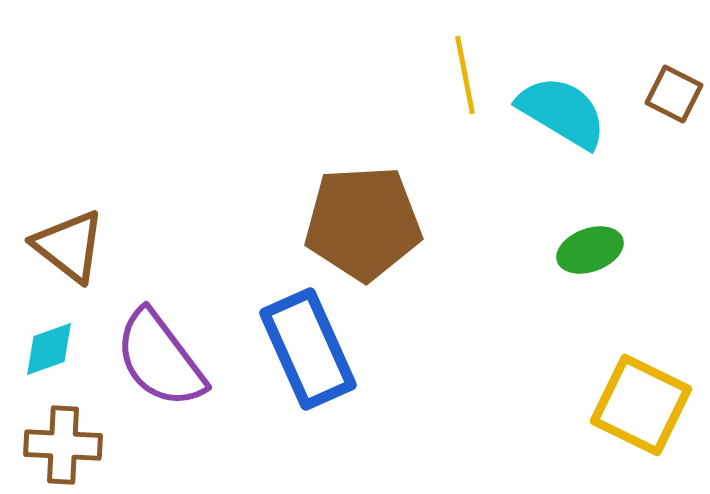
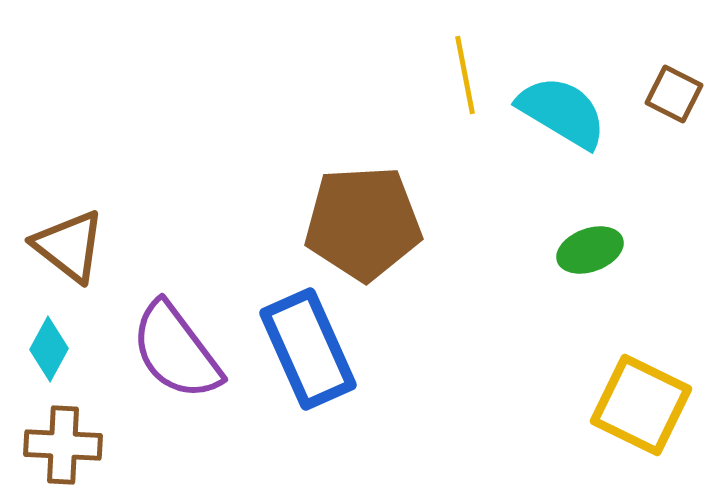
cyan diamond: rotated 42 degrees counterclockwise
purple semicircle: moved 16 px right, 8 px up
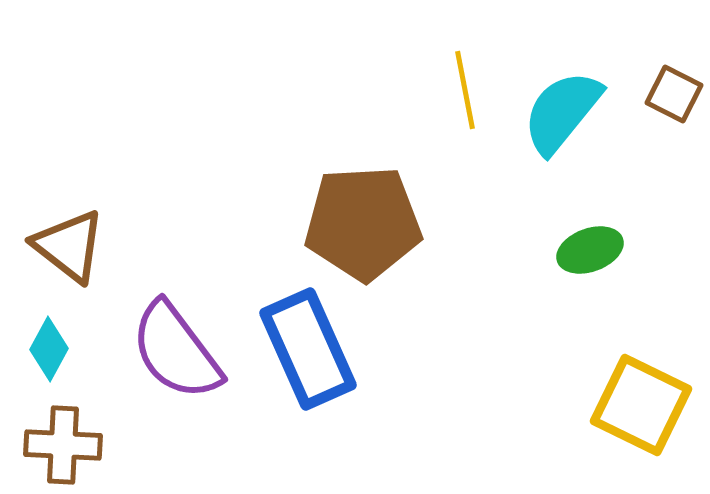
yellow line: moved 15 px down
cyan semicircle: rotated 82 degrees counterclockwise
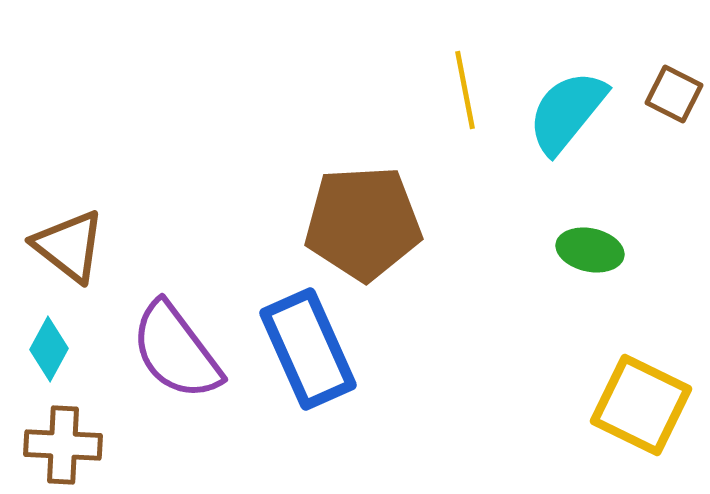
cyan semicircle: moved 5 px right
green ellipse: rotated 32 degrees clockwise
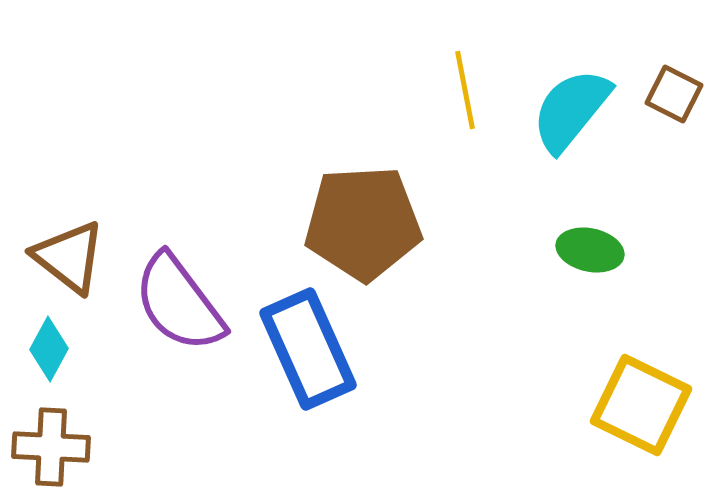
cyan semicircle: moved 4 px right, 2 px up
brown triangle: moved 11 px down
purple semicircle: moved 3 px right, 48 px up
brown cross: moved 12 px left, 2 px down
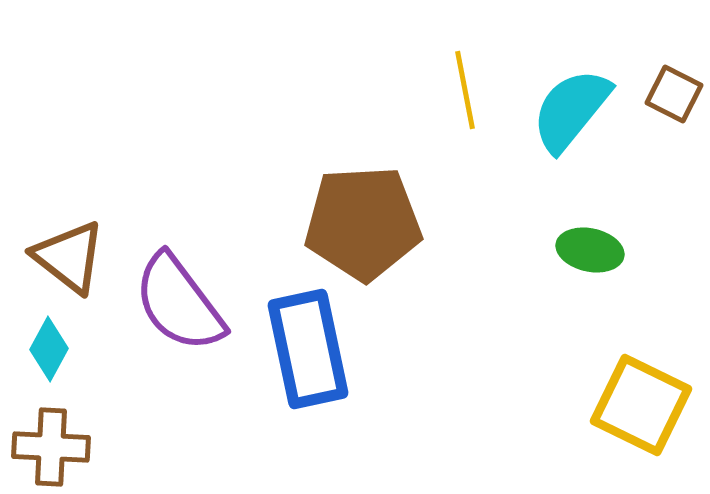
blue rectangle: rotated 12 degrees clockwise
